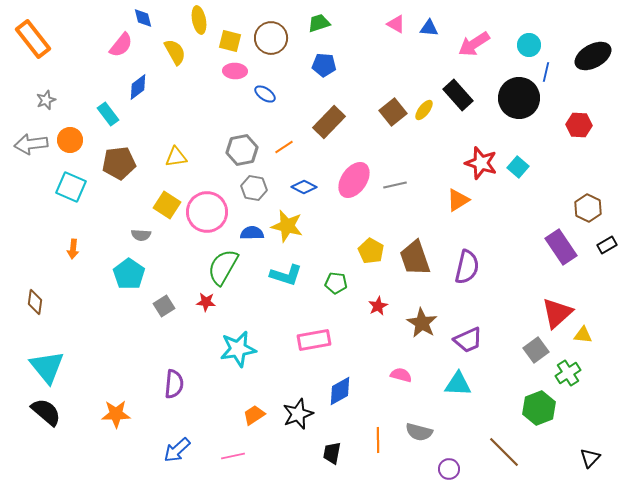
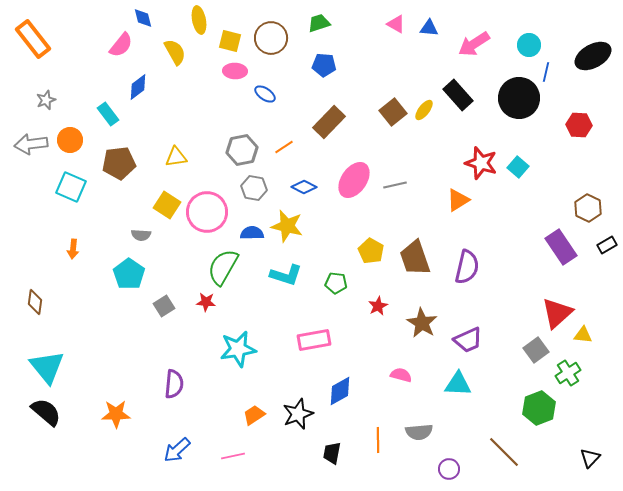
gray semicircle at (419, 432): rotated 20 degrees counterclockwise
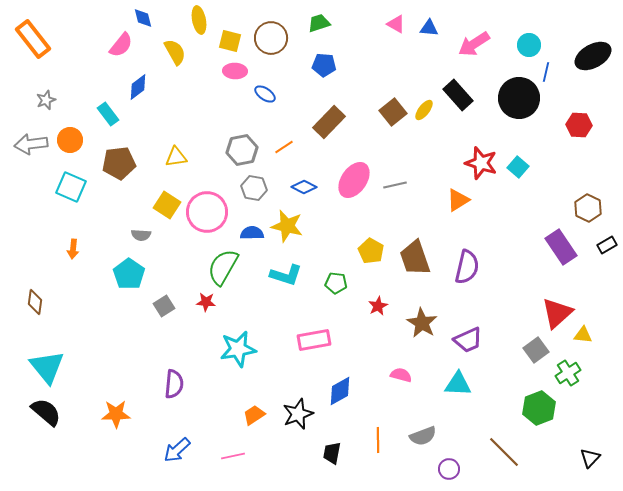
gray semicircle at (419, 432): moved 4 px right, 4 px down; rotated 16 degrees counterclockwise
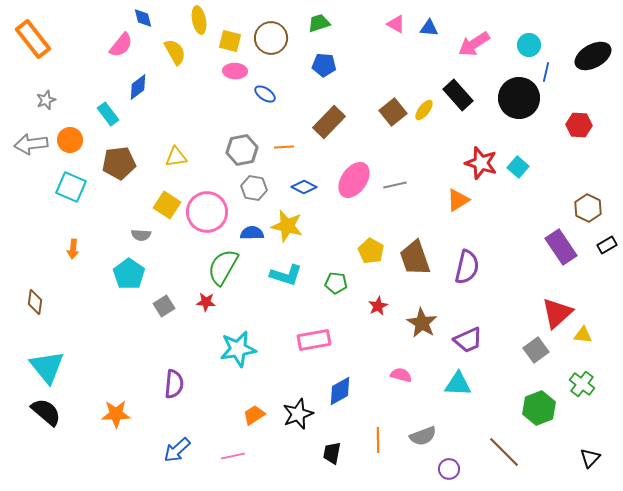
orange line at (284, 147): rotated 30 degrees clockwise
green cross at (568, 373): moved 14 px right, 11 px down; rotated 20 degrees counterclockwise
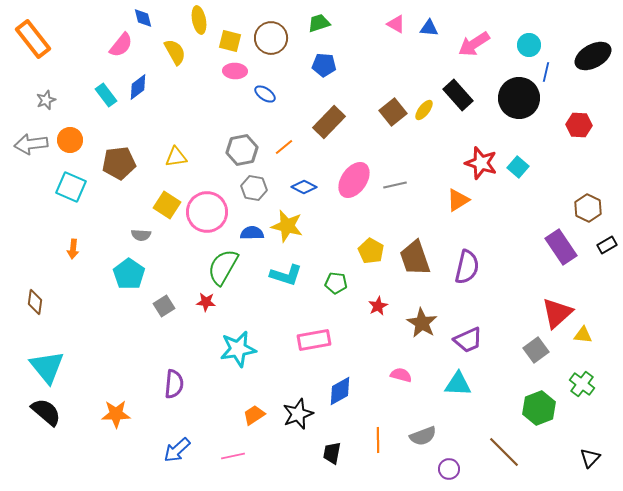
cyan rectangle at (108, 114): moved 2 px left, 19 px up
orange line at (284, 147): rotated 36 degrees counterclockwise
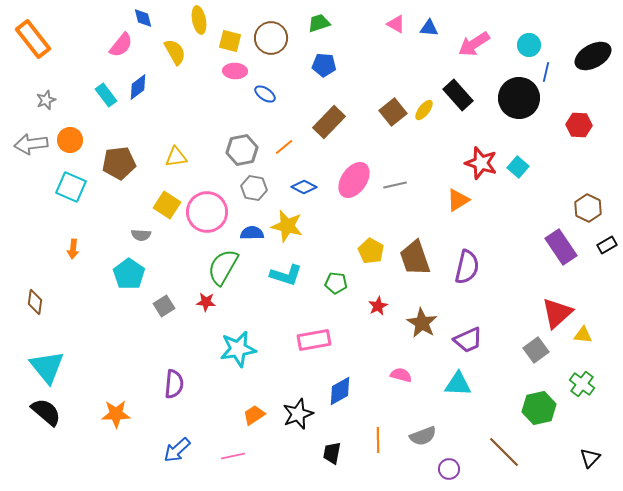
green hexagon at (539, 408): rotated 8 degrees clockwise
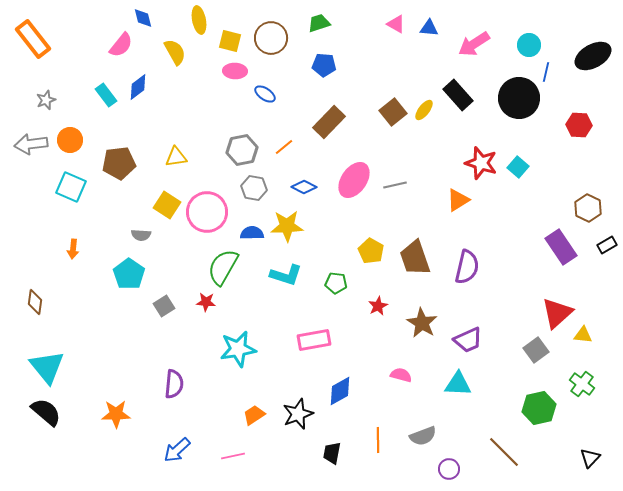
yellow star at (287, 226): rotated 16 degrees counterclockwise
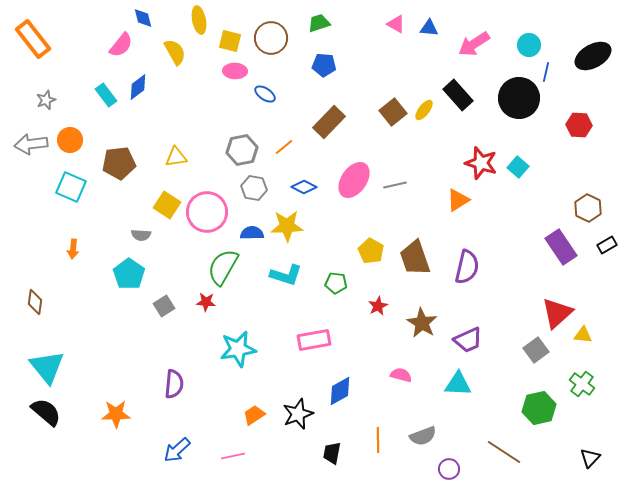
brown line at (504, 452): rotated 12 degrees counterclockwise
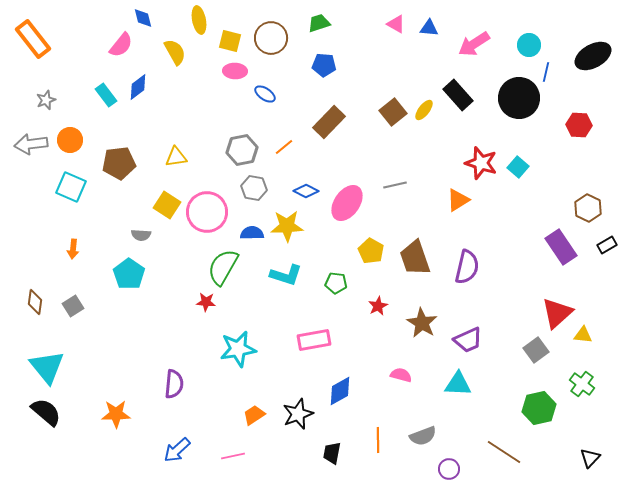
pink ellipse at (354, 180): moved 7 px left, 23 px down
blue diamond at (304, 187): moved 2 px right, 4 px down
gray square at (164, 306): moved 91 px left
